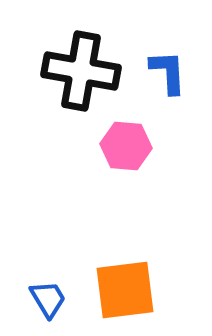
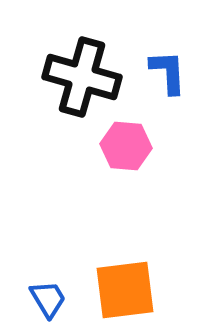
black cross: moved 1 px right, 6 px down; rotated 6 degrees clockwise
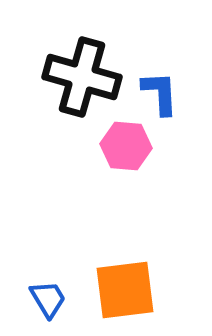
blue L-shape: moved 8 px left, 21 px down
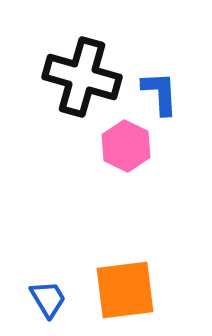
pink hexagon: rotated 21 degrees clockwise
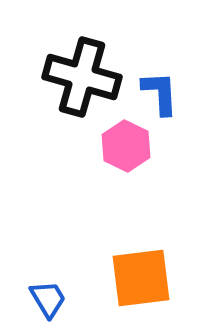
orange square: moved 16 px right, 12 px up
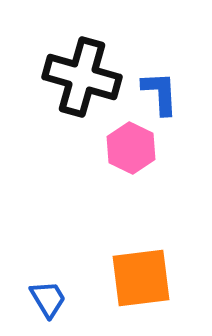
pink hexagon: moved 5 px right, 2 px down
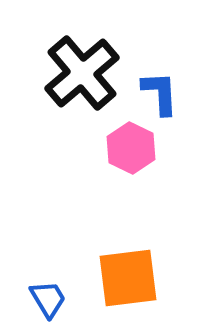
black cross: moved 4 px up; rotated 34 degrees clockwise
orange square: moved 13 px left
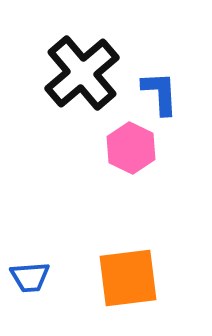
blue trapezoid: moved 18 px left, 22 px up; rotated 117 degrees clockwise
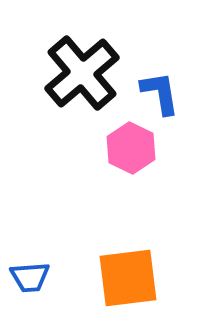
blue L-shape: rotated 6 degrees counterclockwise
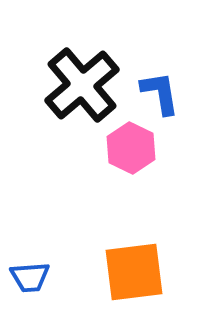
black cross: moved 12 px down
orange square: moved 6 px right, 6 px up
